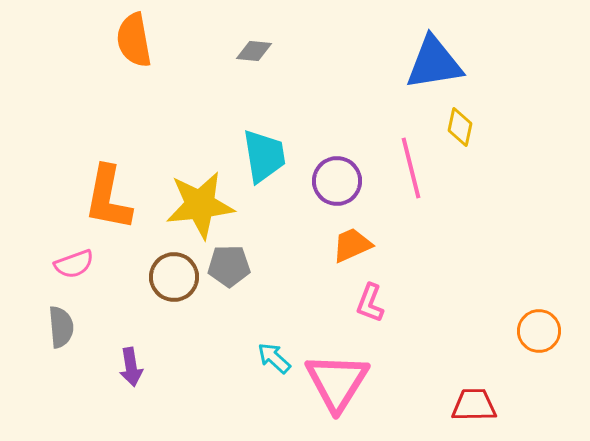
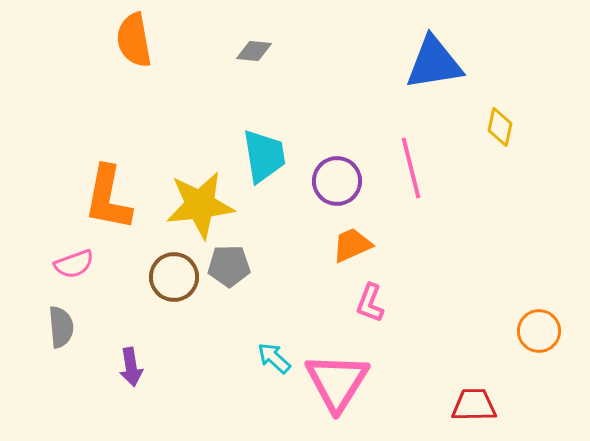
yellow diamond: moved 40 px right
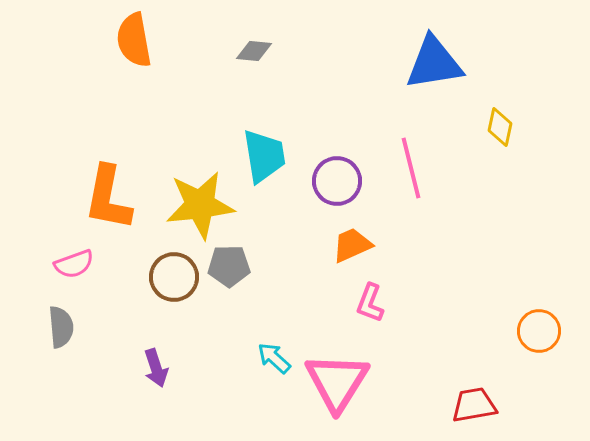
purple arrow: moved 25 px right, 1 px down; rotated 9 degrees counterclockwise
red trapezoid: rotated 9 degrees counterclockwise
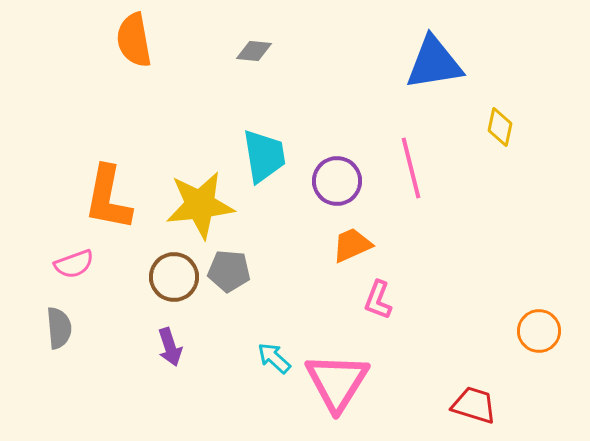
gray pentagon: moved 5 px down; rotated 6 degrees clockwise
pink L-shape: moved 8 px right, 3 px up
gray semicircle: moved 2 px left, 1 px down
purple arrow: moved 14 px right, 21 px up
red trapezoid: rotated 27 degrees clockwise
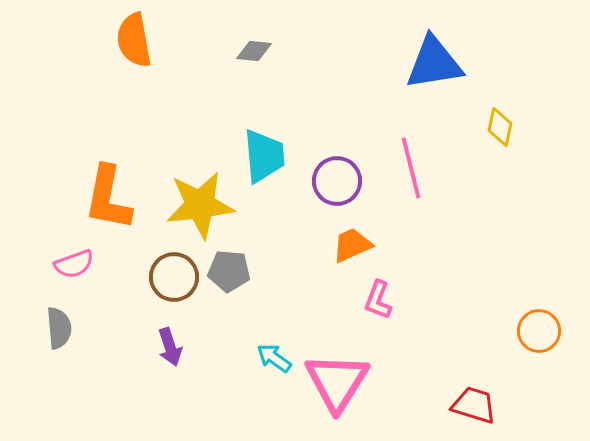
cyan trapezoid: rotated 4 degrees clockwise
cyan arrow: rotated 6 degrees counterclockwise
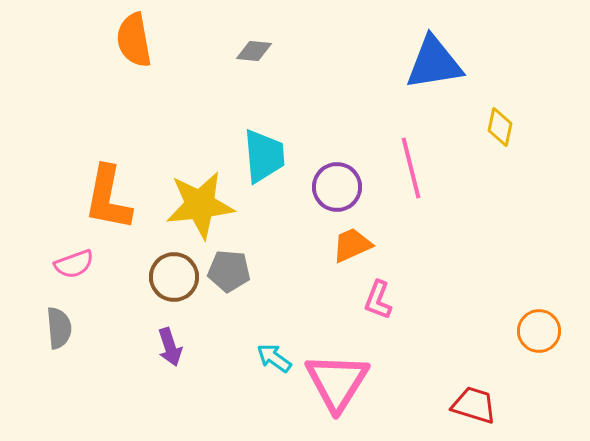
purple circle: moved 6 px down
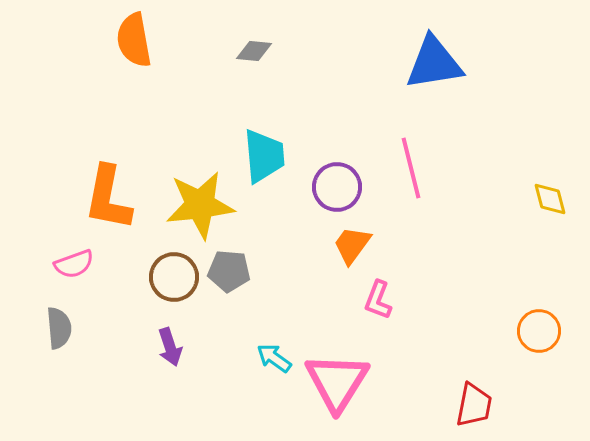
yellow diamond: moved 50 px right, 72 px down; rotated 27 degrees counterclockwise
orange trapezoid: rotated 30 degrees counterclockwise
red trapezoid: rotated 84 degrees clockwise
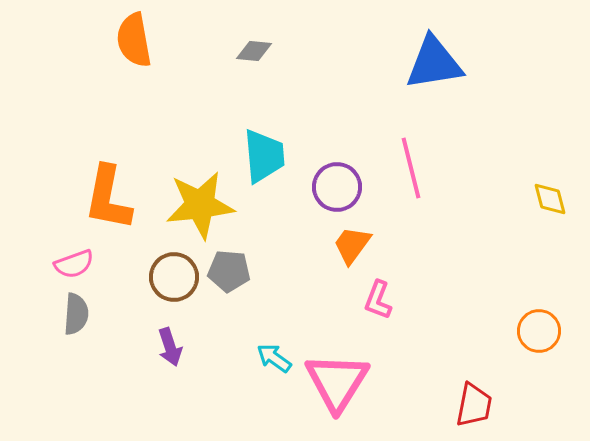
gray semicircle: moved 17 px right, 14 px up; rotated 9 degrees clockwise
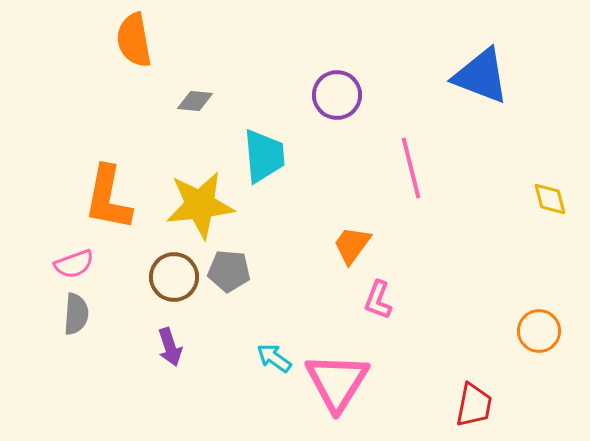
gray diamond: moved 59 px left, 50 px down
blue triangle: moved 47 px right, 13 px down; rotated 30 degrees clockwise
purple circle: moved 92 px up
